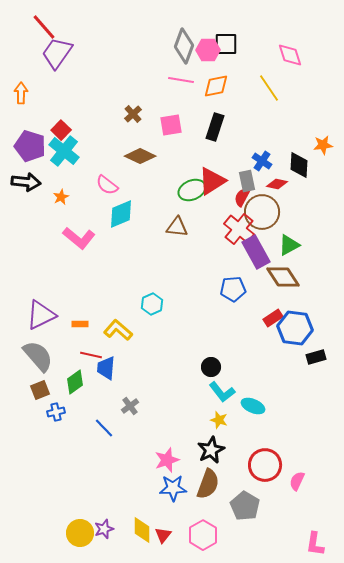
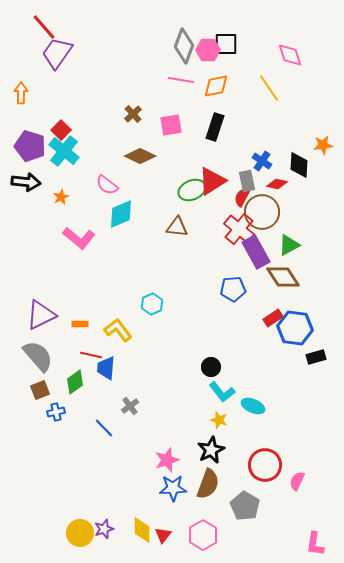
yellow L-shape at (118, 330): rotated 12 degrees clockwise
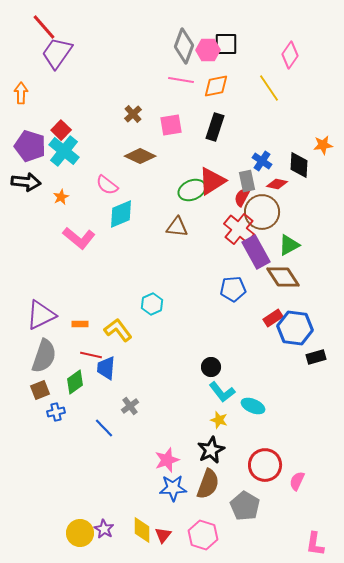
pink diamond at (290, 55): rotated 52 degrees clockwise
gray semicircle at (38, 356): moved 6 px right; rotated 60 degrees clockwise
purple star at (104, 529): rotated 24 degrees counterclockwise
pink hexagon at (203, 535): rotated 12 degrees counterclockwise
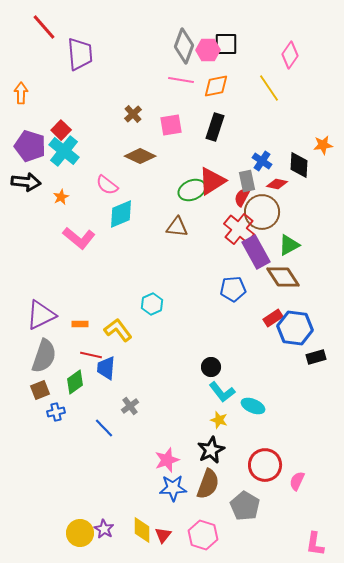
purple trapezoid at (57, 53): moved 23 px right, 1 px down; rotated 140 degrees clockwise
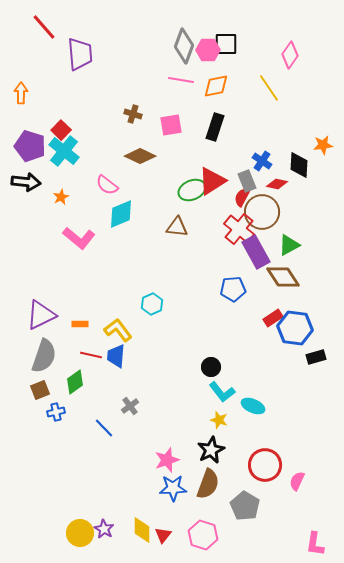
brown cross at (133, 114): rotated 30 degrees counterclockwise
gray rectangle at (247, 181): rotated 10 degrees counterclockwise
blue trapezoid at (106, 368): moved 10 px right, 12 px up
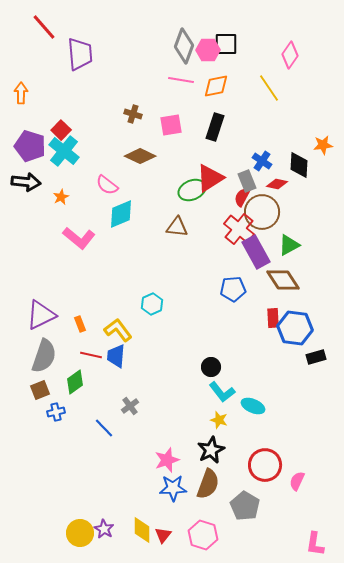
red triangle at (212, 181): moved 2 px left, 3 px up
brown diamond at (283, 277): moved 3 px down
red rectangle at (273, 318): rotated 60 degrees counterclockwise
orange rectangle at (80, 324): rotated 70 degrees clockwise
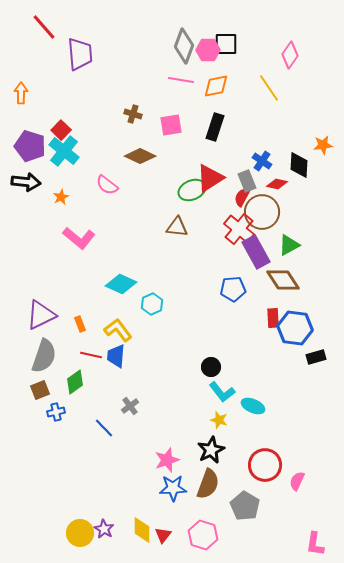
cyan diamond at (121, 214): moved 70 px down; rotated 48 degrees clockwise
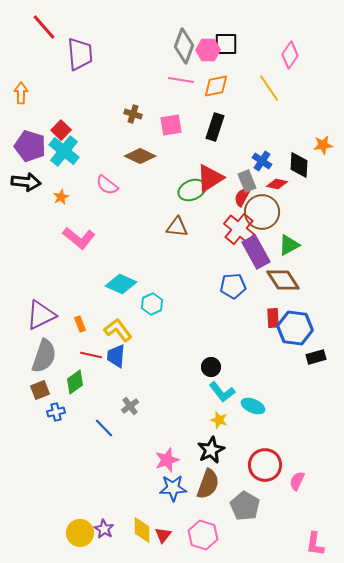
blue pentagon at (233, 289): moved 3 px up
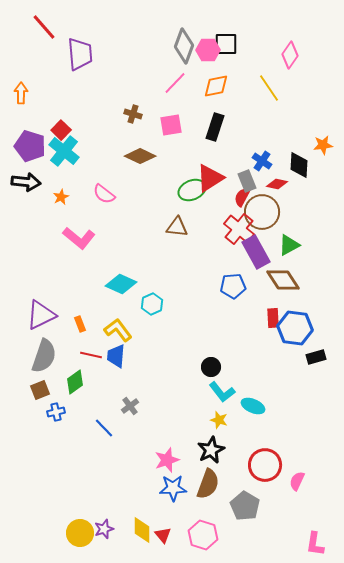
pink line at (181, 80): moved 6 px left, 3 px down; rotated 55 degrees counterclockwise
pink semicircle at (107, 185): moved 3 px left, 9 px down
purple star at (104, 529): rotated 24 degrees clockwise
red triangle at (163, 535): rotated 18 degrees counterclockwise
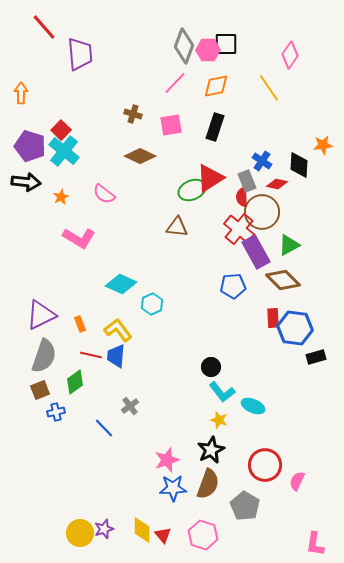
red semicircle at (242, 197): rotated 30 degrees counterclockwise
pink L-shape at (79, 238): rotated 8 degrees counterclockwise
brown diamond at (283, 280): rotated 12 degrees counterclockwise
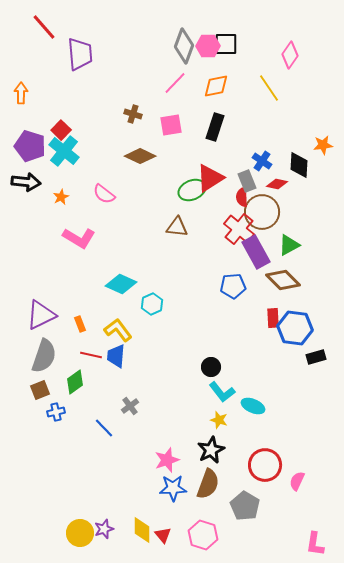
pink hexagon at (208, 50): moved 4 px up
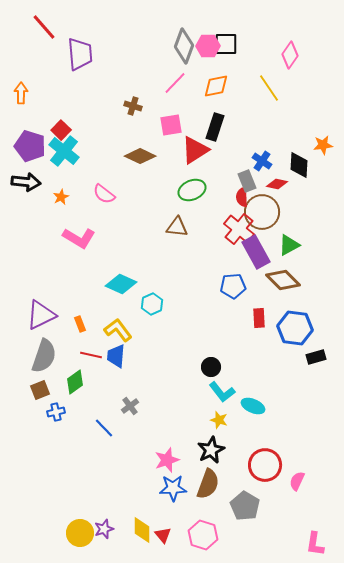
brown cross at (133, 114): moved 8 px up
red triangle at (210, 178): moved 15 px left, 28 px up
red rectangle at (273, 318): moved 14 px left
